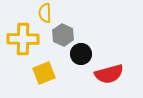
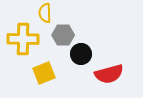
gray hexagon: rotated 25 degrees counterclockwise
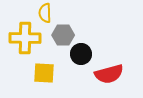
yellow cross: moved 2 px right, 1 px up
yellow square: rotated 25 degrees clockwise
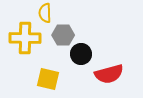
yellow square: moved 4 px right, 6 px down; rotated 10 degrees clockwise
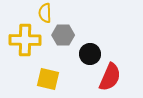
yellow cross: moved 2 px down
black circle: moved 9 px right
red semicircle: moved 1 px right, 3 px down; rotated 52 degrees counterclockwise
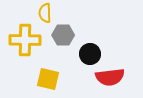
red semicircle: rotated 60 degrees clockwise
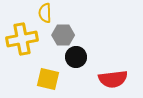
yellow cross: moved 3 px left, 1 px up; rotated 12 degrees counterclockwise
black circle: moved 14 px left, 3 px down
red semicircle: moved 3 px right, 2 px down
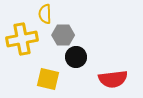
yellow semicircle: moved 1 px down
